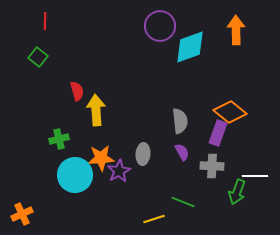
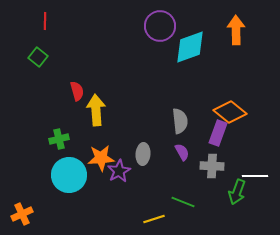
cyan circle: moved 6 px left
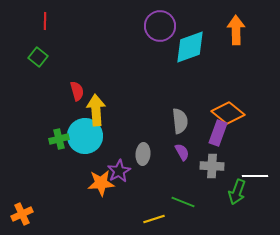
orange diamond: moved 2 px left, 1 px down
orange star: moved 25 px down
cyan circle: moved 16 px right, 39 px up
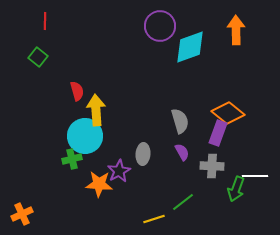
gray semicircle: rotated 10 degrees counterclockwise
green cross: moved 13 px right, 20 px down
orange star: moved 2 px left, 1 px down; rotated 8 degrees clockwise
green arrow: moved 1 px left, 3 px up
green line: rotated 60 degrees counterclockwise
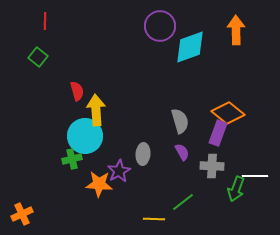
yellow line: rotated 20 degrees clockwise
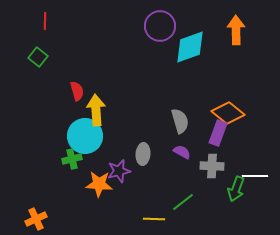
purple semicircle: rotated 30 degrees counterclockwise
purple star: rotated 15 degrees clockwise
orange cross: moved 14 px right, 5 px down
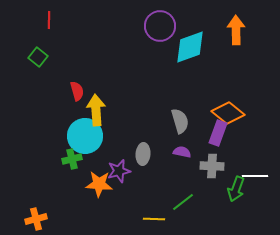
red line: moved 4 px right, 1 px up
purple semicircle: rotated 18 degrees counterclockwise
orange cross: rotated 10 degrees clockwise
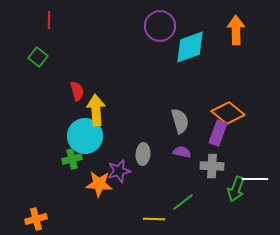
white line: moved 3 px down
